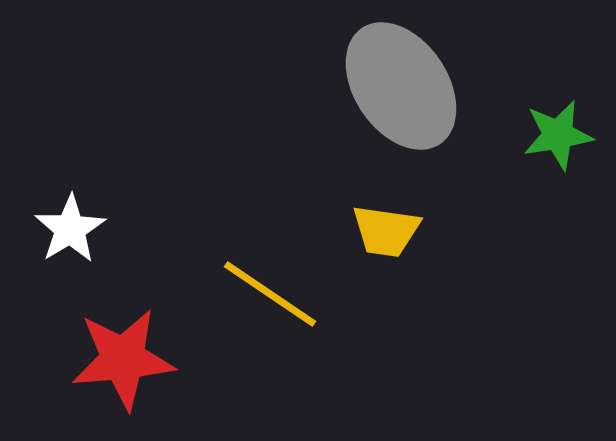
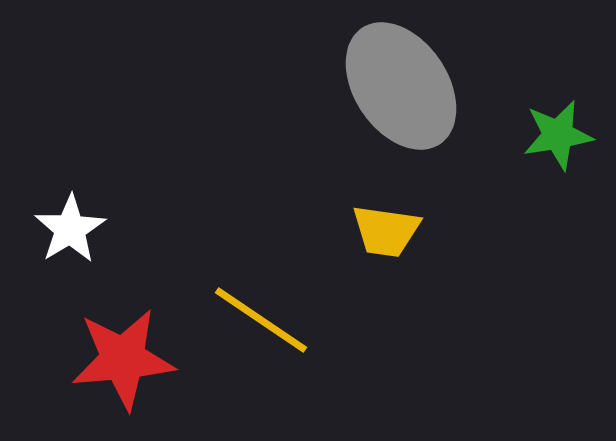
yellow line: moved 9 px left, 26 px down
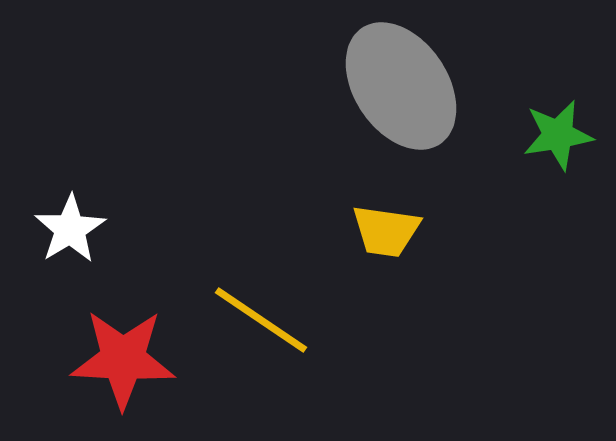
red star: rotated 8 degrees clockwise
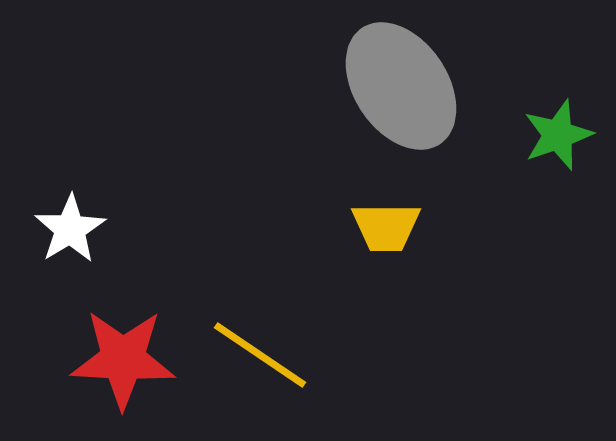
green star: rotated 10 degrees counterclockwise
yellow trapezoid: moved 4 px up; rotated 8 degrees counterclockwise
yellow line: moved 1 px left, 35 px down
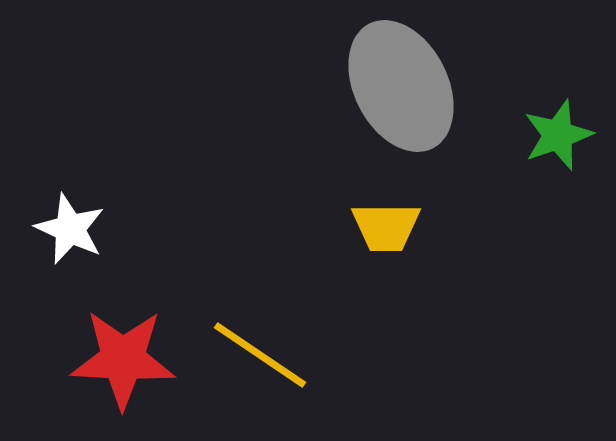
gray ellipse: rotated 7 degrees clockwise
white star: rotated 16 degrees counterclockwise
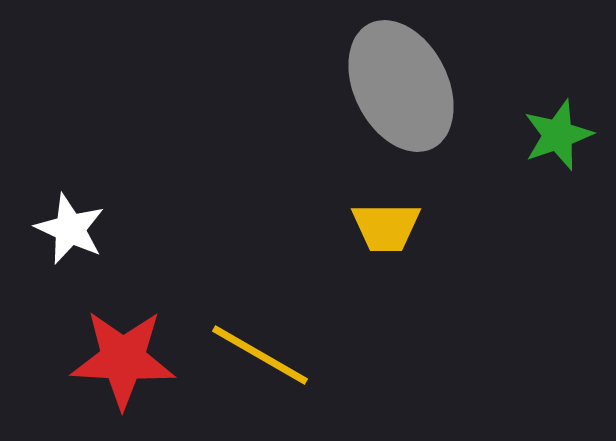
yellow line: rotated 4 degrees counterclockwise
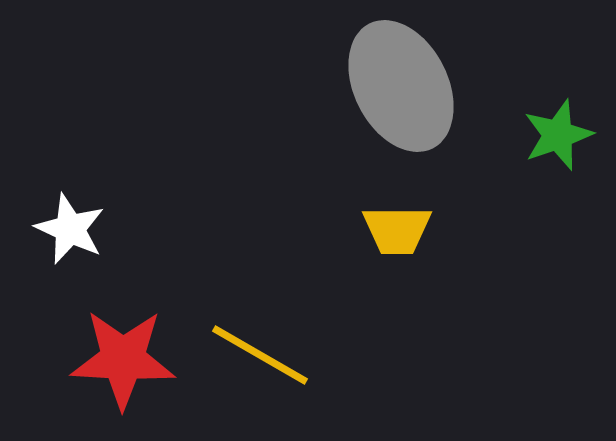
yellow trapezoid: moved 11 px right, 3 px down
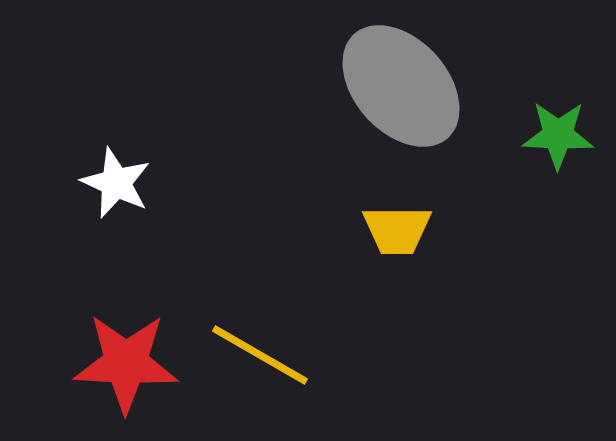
gray ellipse: rotated 15 degrees counterclockwise
green star: rotated 22 degrees clockwise
white star: moved 46 px right, 46 px up
red star: moved 3 px right, 4 px down
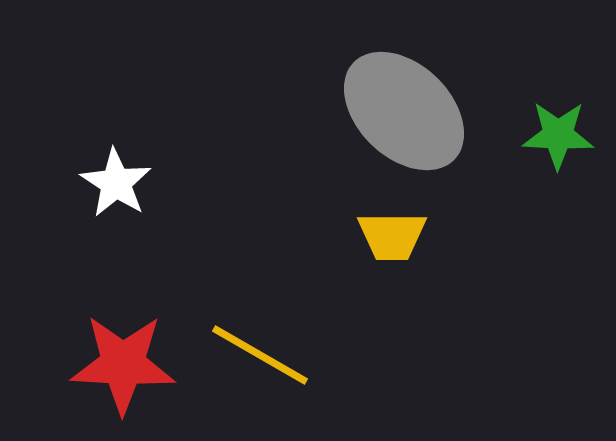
gray ellipse: moved 3 px right, 25 px down; rotated 4 degrees counterclockwise
white star: rotated 8 degrees clockwise
yellow trapezoid: moved 5 px left, 6 px down
red star: moved 3 px left, 1 px down
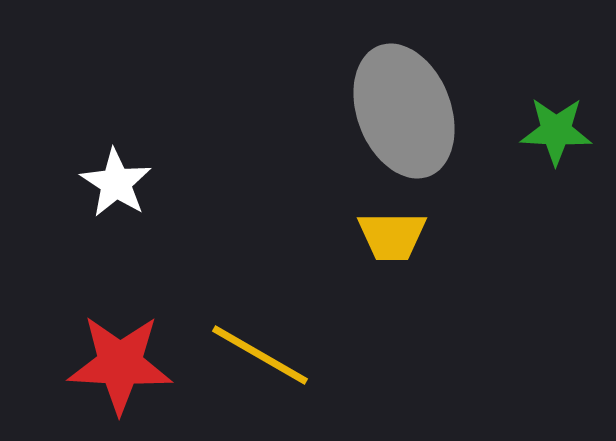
gray ellipse: rotated 25 degrees clockwise
green star: moved 2 px left, 4 px up
red star: moved 3 px left
